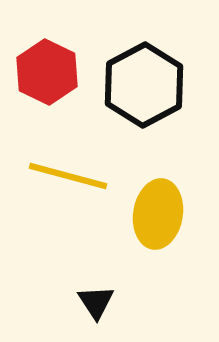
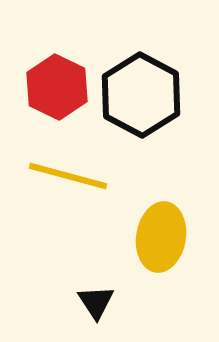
red hexagon: moved 10 px right, 15 px down
black hexagon: moved 3 px left, 10 px down; rotated 4 degrees counterclockwise
yellow ellipse: moved 3 px right, 23 px down
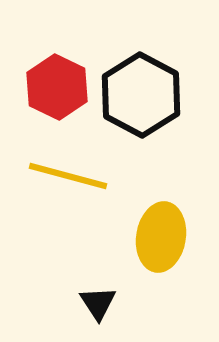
black triangle: moved 2 px right, 1 px down
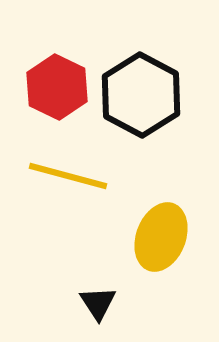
yellow ellipse: rotated 12 degrees clockwise
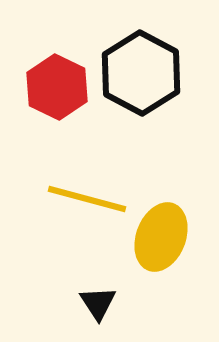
black hexagon: moved 22 px up
yellow line: moved 19 px right, 23 px down
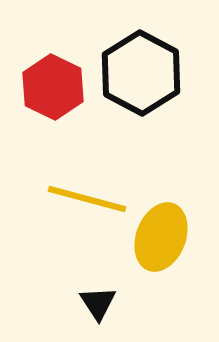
red hexagon: moved 4 px left
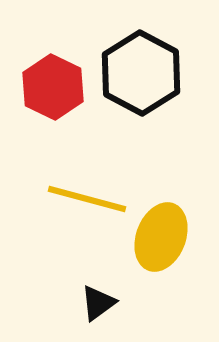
black triangle: rotated 27 degrees clockwise
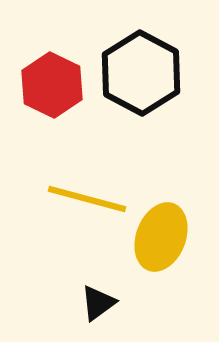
red hexagon: moved 1 px left, 2 px up
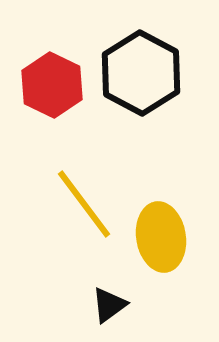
yellow line: moved 3 px left, 5 px down; rotated 38 degrees clockwise
yellow ellipse: rotated 30 degrees counterclockwise
black triangle: moved 11 px right, 2 px down
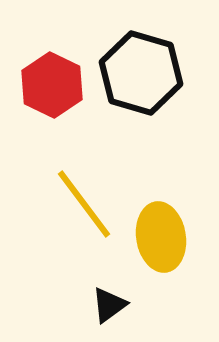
black hexagon: rotated 12 degrees counterclockwise
